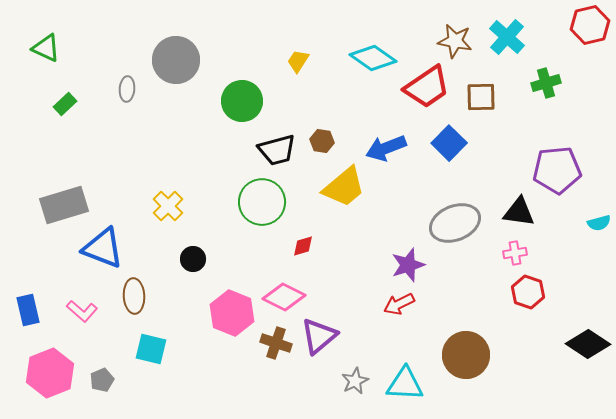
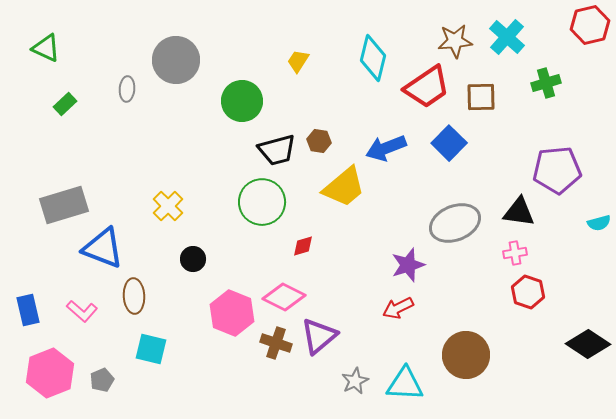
brown star at (455, 41): rotated 16 degrees counterclockwise
cyan diamond at (373, 58): rotated 69 degrees clockwise
brown hexagon at (322, 141): moved 3 px left
red arrow at (399, 304): moved 1 px left, 4 px down
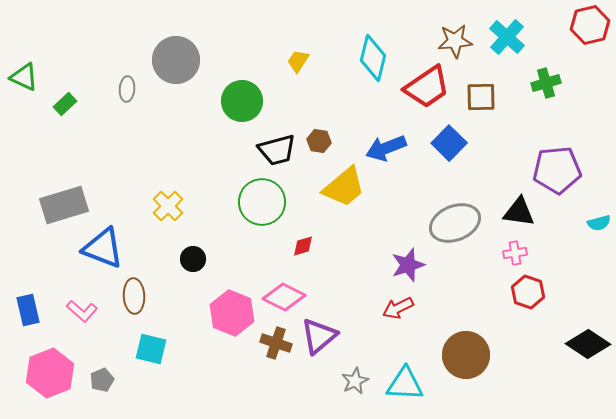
green triangle at (46, 48): moved 22 px left, 29 px down
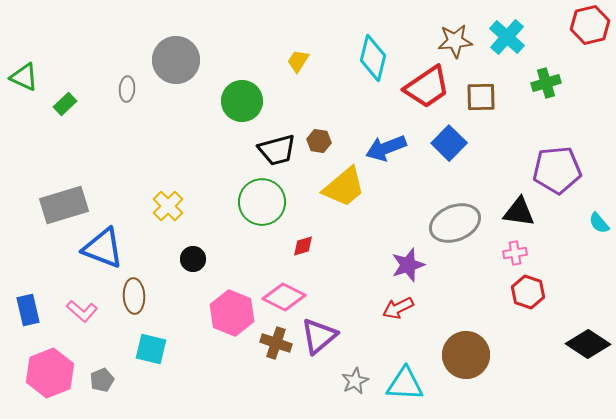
cyan semicircle at (599, 223): rotated 65 degrees clockwise
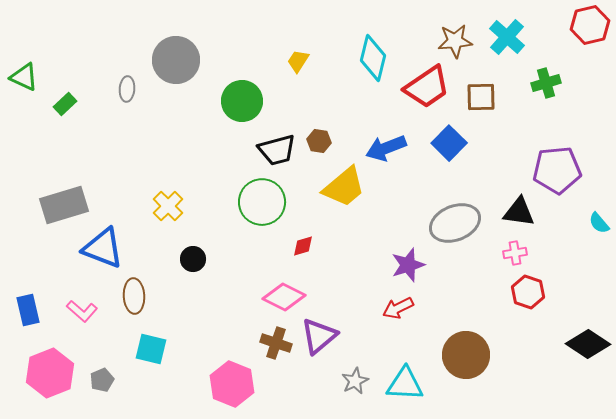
pink hexagon at (232, 313): moved 71 px down
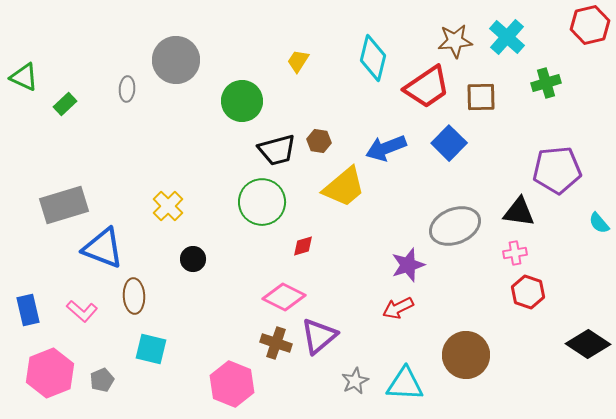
gray ellipse at (455, 223): moved 3 px down
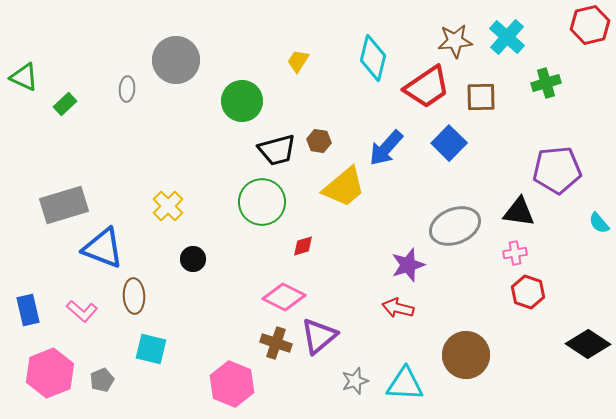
blue arrow at (386, 148): rotated 27 degrees counterclockwise
red arrow at (398, 308): rotated 40 degrees clockwise
gray star at (355, 381): rotated 8 degrees clockwise
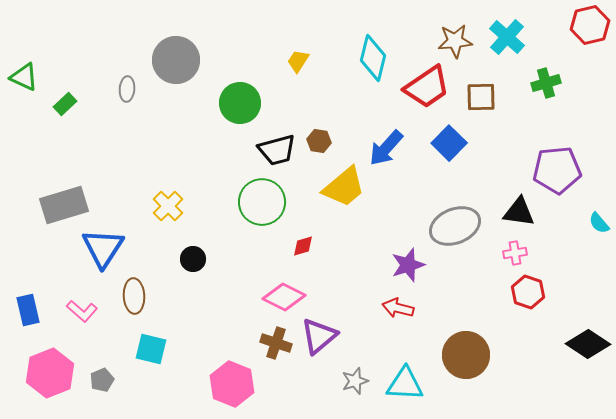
green circle at (242, 101): moved 2 px left, 2 px down
blue triangle at (103, 248): rotated 42 degrees clockwise
